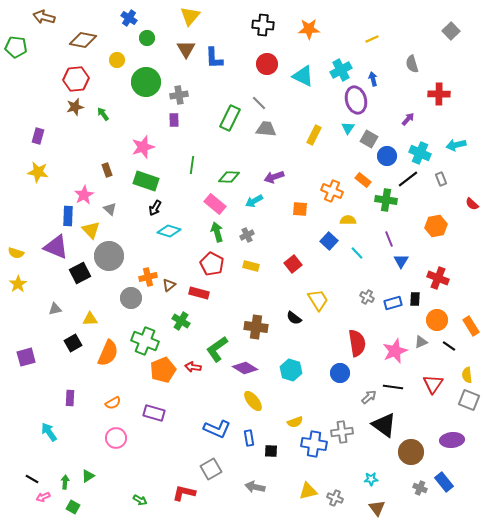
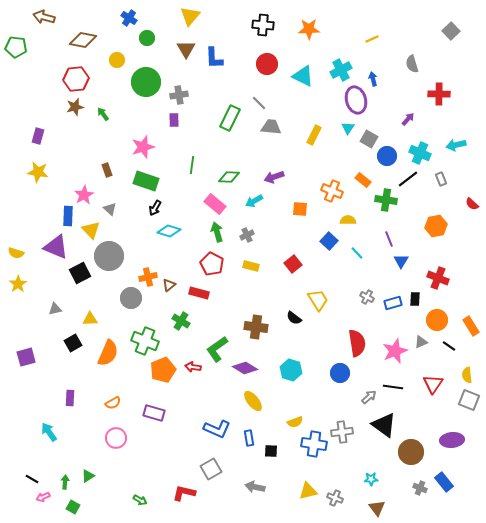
gray trapezoid at (266, 129): moved 5 px right, 2 px up
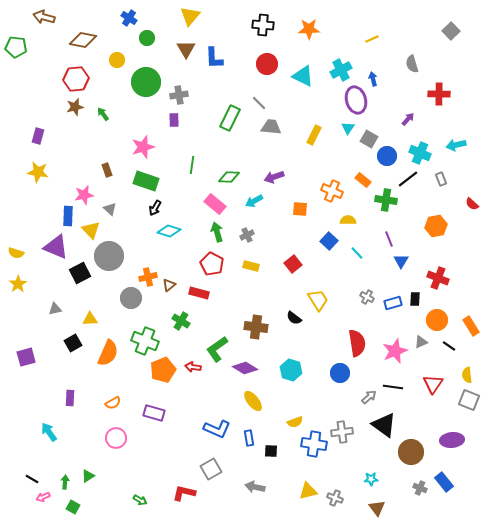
pink star at (84, 195): rotated 18 degrees clockwise
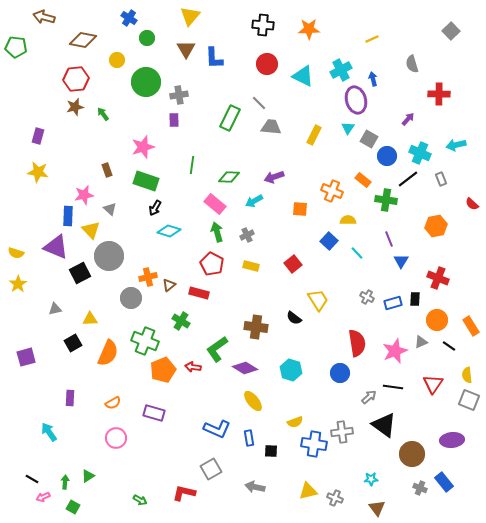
brown circle at (411, 452): moved 1 px right, 2 px down
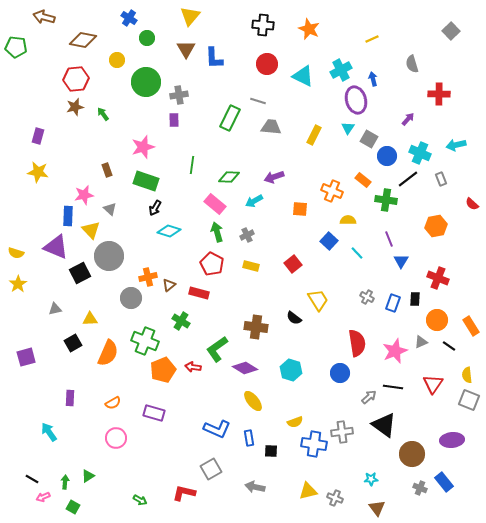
orange star at (309, 29): rotated 25 degrees clockwise
gray line at (259, 103): moved 1 px left, 2 px up; rotated 28 degrees counterclockwise
blue rectangle at (393, 303): rotated 54 degrees counterclockwise
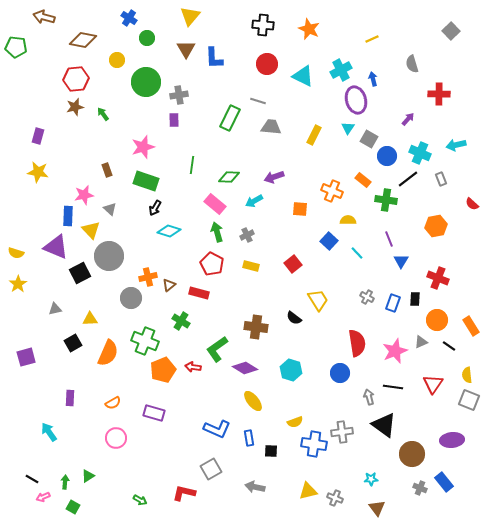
gray arrow at (369, 397): rotated 63 degrees counterclockwise
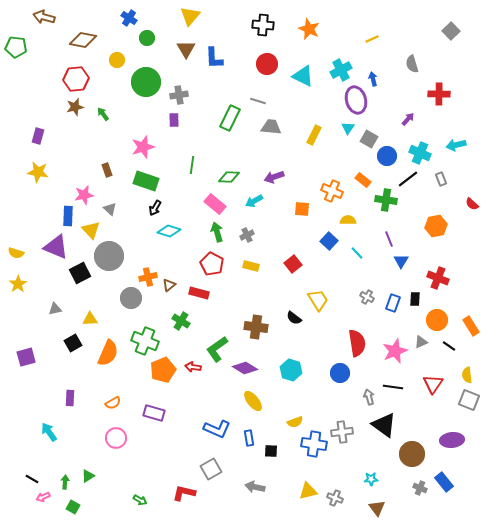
orange square at (300, 209): moved 2 px right
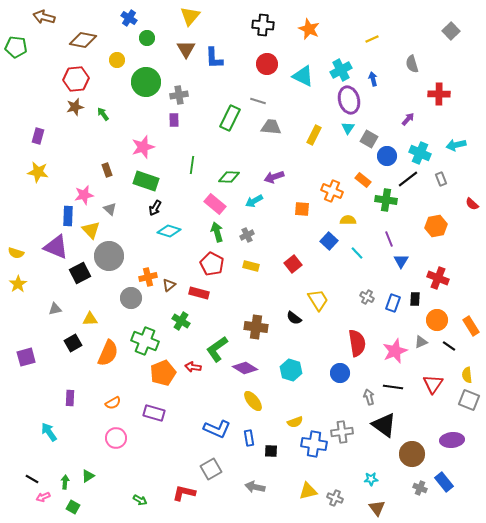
purple ellipse at (356, 100): moved 7 px left
orange pentagon at (163, 370): moved 3 px down
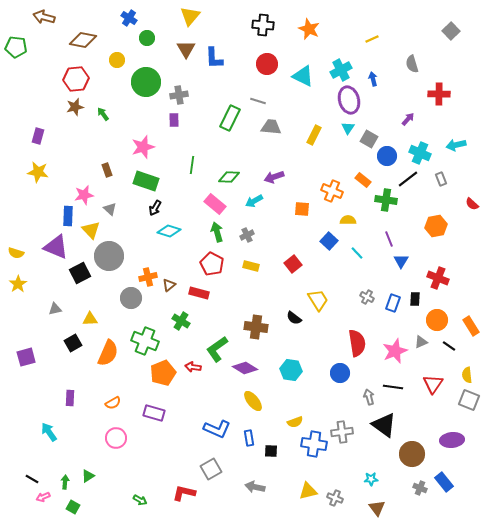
cyan hexagon at (291, 370): rotated 10 degrees counterclockwise
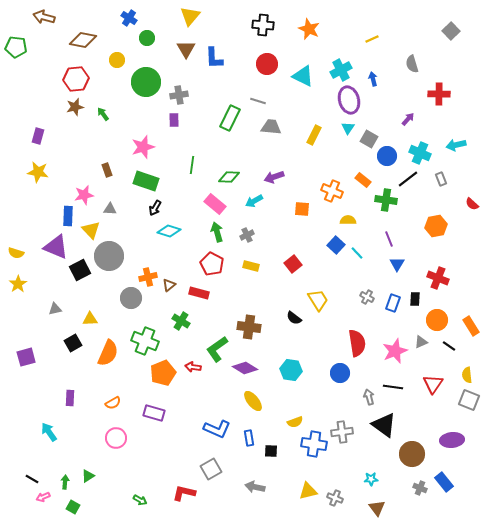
gray triangle at (110, 209): rotated 40 degrees counterclockwise
blue square at (329, 241): moved 7 px right, 4 px down
blue triangle at (401, 261): moved 4 px left, 3 px down
black square at (80, 273): moved 3 px up
brown cross at (256, 327): moved 7 px left
